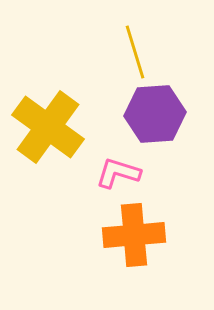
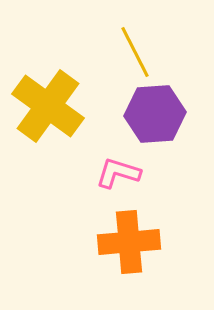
yellow line: rotated 10 degrees counterclockwise
yellow cross: moved 21 px up
orange cross: moved 5 px left, 7 px down
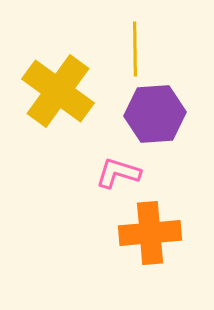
yellow line: moved 3 px up; rotated 26 degrees clockwise
yellow cross: moved 10 px right, 15 px up
orange cross: moved 21 px right, 9 px up
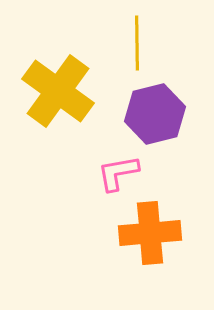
yellow line: moved 2 px right, 6 px up
purple hexagon: rotated 10 degrees counterclockwise
pink L-shape: rotated 27 degrees counterclockwise
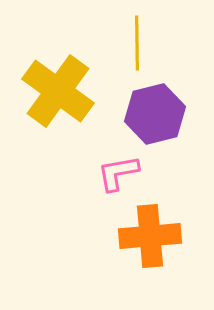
orange cross: moved 3 px down
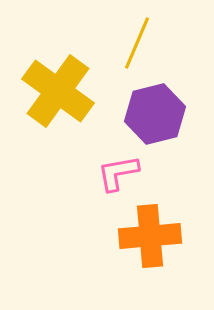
yellow line: rotated 24 degrees clockwise
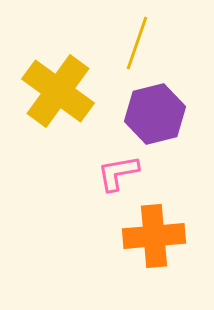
yellow line: rotated 4 degrees counterclockwise
orange cross: moved 4 px right
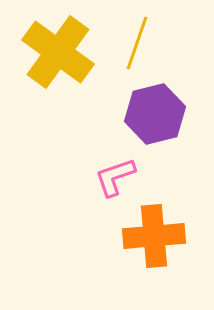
yellow cross: moved 39 px up
pink L-shape: moved 3 px left, 4 px down; rotated 9 degrees counterclockwise
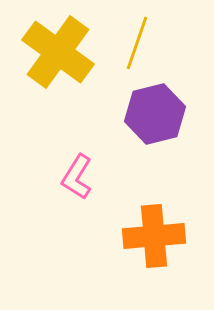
pink L-shape: moved 38 px left; rotated 39 degrees counterclockwise
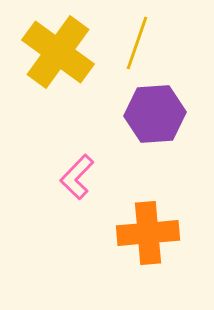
purple hexagon: rotated 10 degrees clockwise
pink L-shape: rotated 12 degrees clockwise
orange cross: moved 6 px left, 3 px up
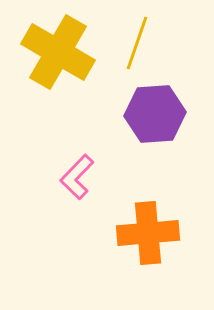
yellow cross: rotated 6 degrees counterclockwise
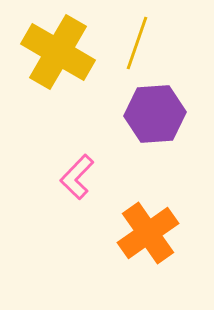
orange cross: rotated 30 degrees counterclockwise
